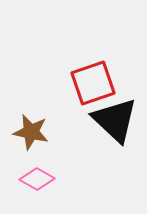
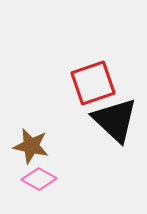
brown star: moved 14 px down
pink diamond: moved 2 px right
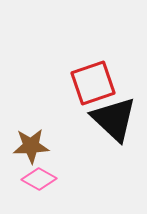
black triangle: moved 1 px left, 1 px up
brown star: rotated 15 degrees counterclockwise
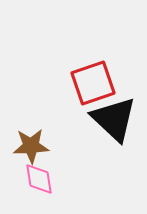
pink diamond: rotated 52 degrees clockwise
